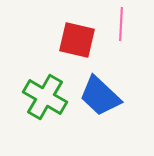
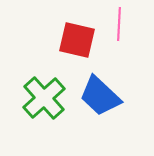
pink line: moved 2 px left
green cross: moved 1 px left, 1 px down; rotated 18 degrees clockwise
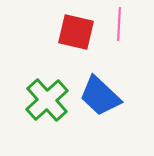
red square: moved 1 px left, 8 px up
green cross: moved 3 px right, 2 px down
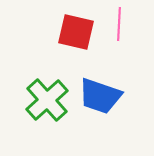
blue trapezoid: rotated 24 degrees counterclockwise
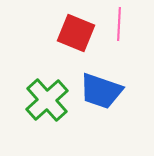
red square: moved 1 px down; rotated 9 degrees clockwise
blue trapezoid: moved 1 px right, 5 px up
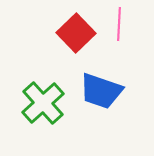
red square: rotated 24 degrees clockwise
green cross: moved 4 px left, 3 px down
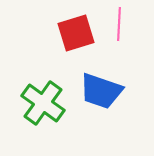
red square: rotated 27 degrees clockwise
green cross: rotated 12 degrees counterclockwise
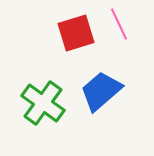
pink line: rotated 28 degrees counterclockwise
blue trapezoid: rotated 120 degrees clockwise
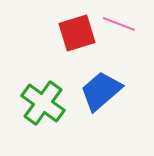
pink line: rotated 44 degrees counterclockwise
red square: moved 1 px right
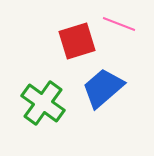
red square: moved 8 px down
blue trapezoid: moved 2 px right, 3 px up
